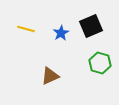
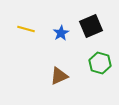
brown triangle: moved 9 px right
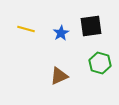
black square: rotated 15 degrees clockwise
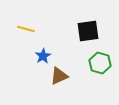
black square: moved 3 px left, 5 px down
blue star: moved 18 px left, 23 px down
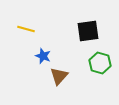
blue star: rotated 21 degrees counterclockwise
brown triangle: rotated 24 degrees counterclockwise
